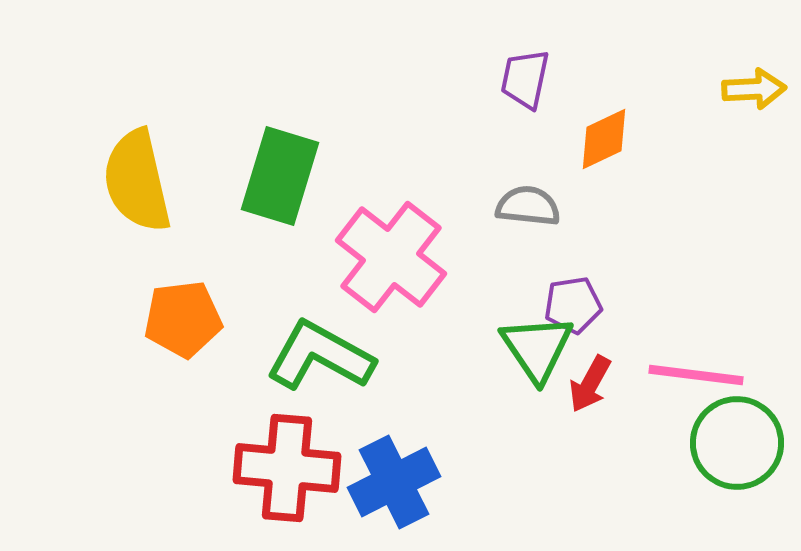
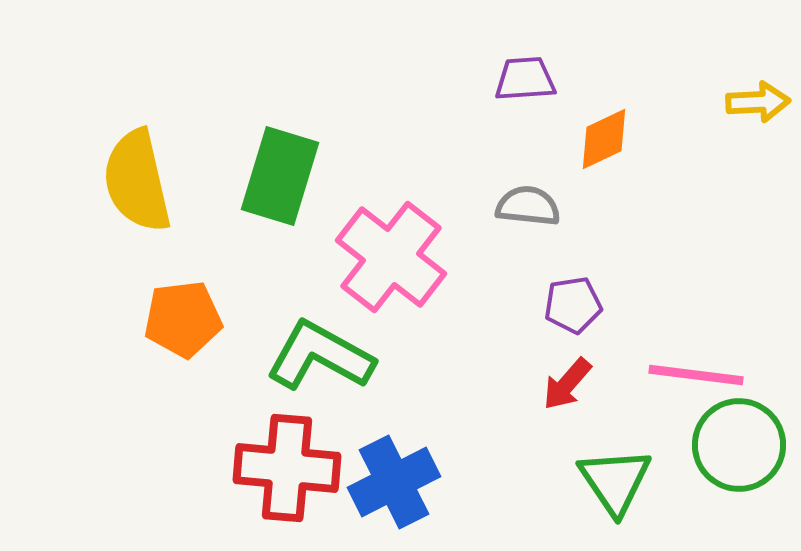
purple trapezoid: rotated 74 degrees clockwise
yellow arrow: moved 4 px right, 13 px down
green triangle: moved 78 px right, 133 px down
red arrow: moved 23 px left; rotated 12 degrees clockwise
green circle: moved 2 px right, 2 px down
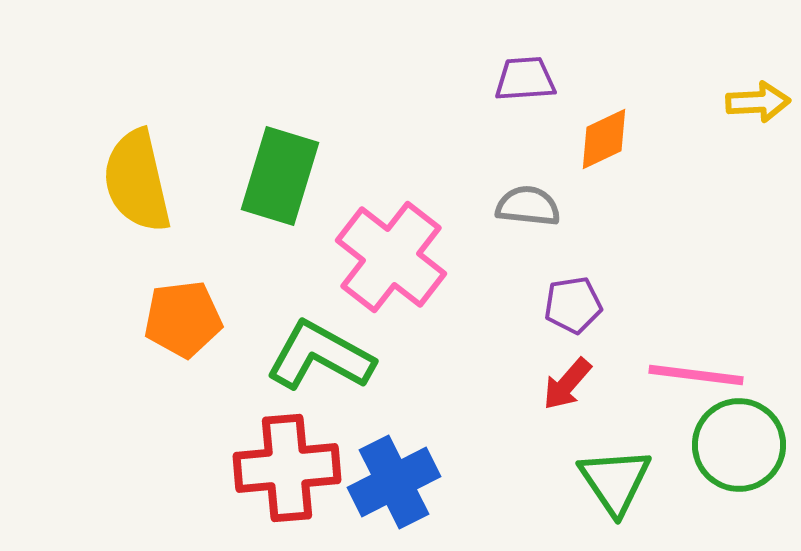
red cross: rotated 10 degrees counterclockwise
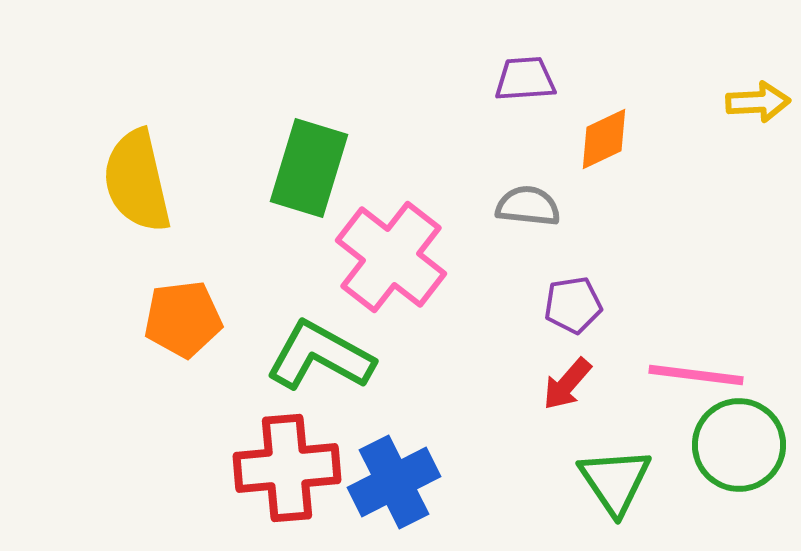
green rectangle: moved 29 px right, 8 px up
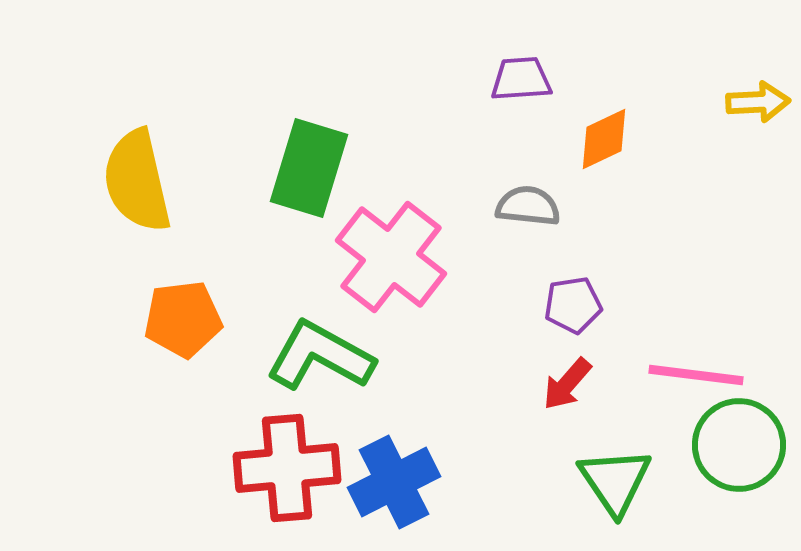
purple trapezoid: moved 4 px left
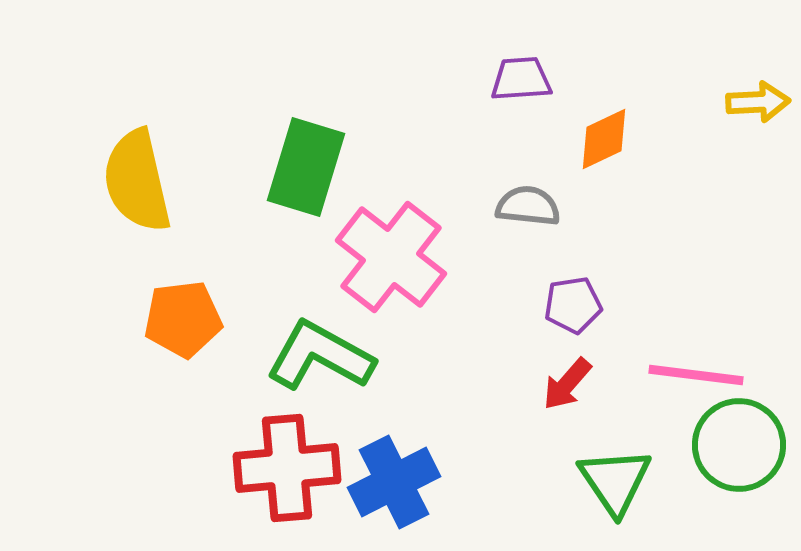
green rectangle: moved 3 px left, 1 px up
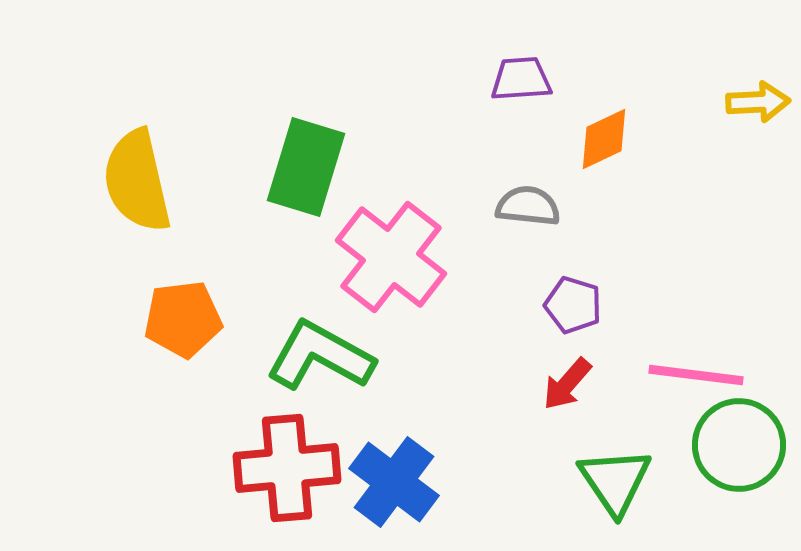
purple pentagon: rotated 26 degrees clockwise
blue cross: rotated 26 degrees counterclockwise
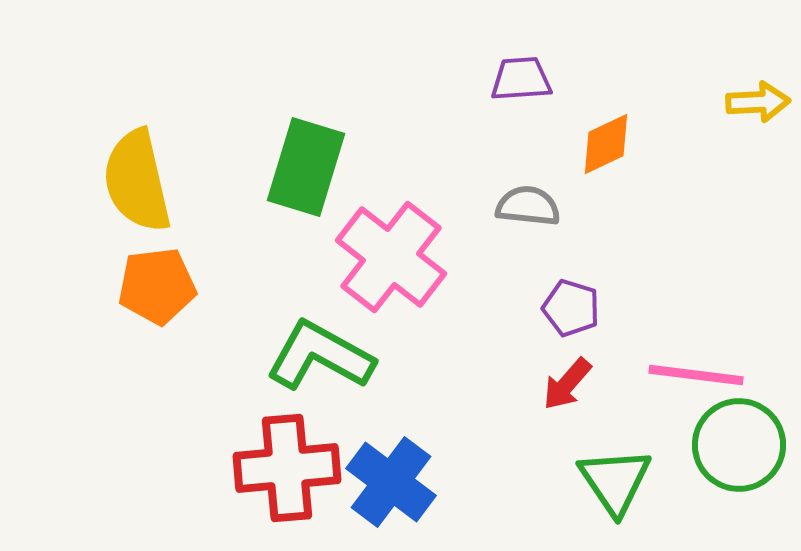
orange diamond: moved 2 px right, 5 px down
purple pentagon: moved 2 px left, 3 px down
orange pentagon: moved 26 px left, 33 px up
blue cross: moved 3 px left
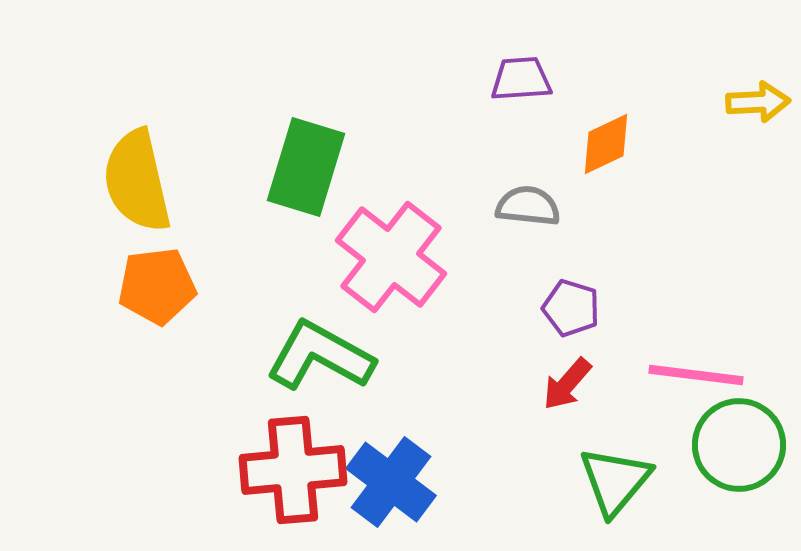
red cross: moved 6 px right, 2 px down
green triangle: rotated 14 degrees clockwise
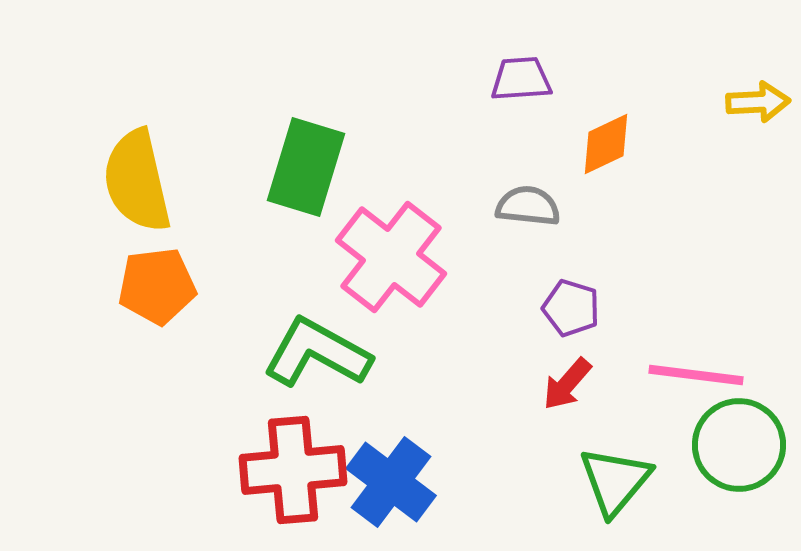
green L-shape: moved 3 px left, 3 px up
